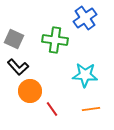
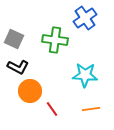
black L-shape: rotated 20 degrees counterclockwise
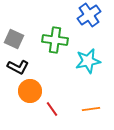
blue cross: moved 4 px right, 3 px up
cyan star: moved 3 px right, 14 px up; rotated 15 degrees counterclockwise
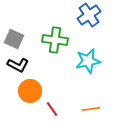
black L-shape: moved 2 px up
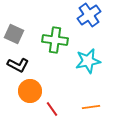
gray square: moved 5 px up
orange line: moved 2 px up
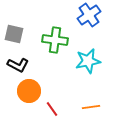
gray square: rotated 12 degrees counterclockwise
orange circle: moved 1 px left
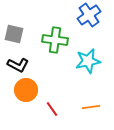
orange circle: moved 3 px left, 1 px up
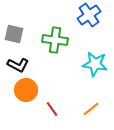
cyan star: moved 7 px right, 3 px down; rotated 20 degrees clockwise
orange line: moved 2 px down; rotated 30 degrees counterclockwise
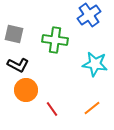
orange line: moved 1 px right, 1 px up
